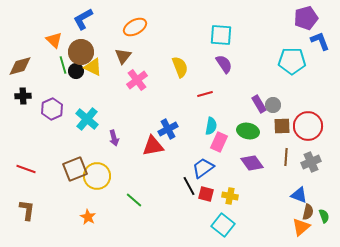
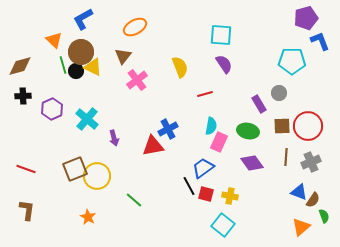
gray circle at (273, 105): moved 6 px right, 12 px up
blue triangle at (299, 195): moved 3 px up
brown semicircle at (308, 212): moved 5 px right, 12 px up; rotated 21 degrees clockwise
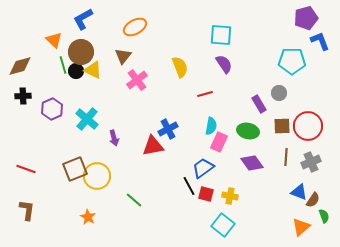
yellow triangle at (93, 67): moved 3 px down
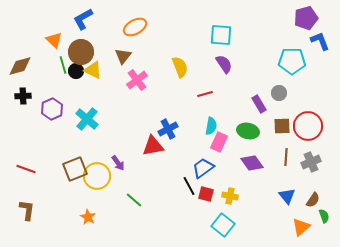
purple arrow at (114, 138): moved 4 px right, 25 px down; rotated 21 degrees counterclockwise
blue triangle at (299, 192): moved 12 px left, 4 px down; rotated 30 degrees clockwise
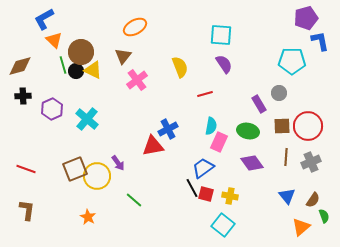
blue L-shape at (83, 19): moved 39 px left
blue L-shape at (320, 41): rotated 10 degrees clockwise
black line at (189, 186): moved 3 px right, 2 px down
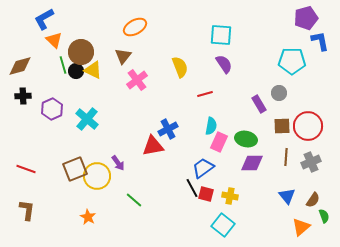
green ellipse at (248, 131): moved 2 px left, 8 px down
purple diamond at (252, 163): rotated 55 degrees counterclockwise
